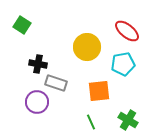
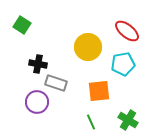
yellow circle: moved 1 px right
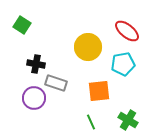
black cross: moved 2 px left
purple circle: moved 3 px left, 4 px up
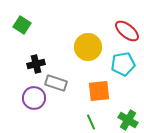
black cross: rotated 24 degrees counterclockwise
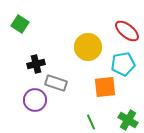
green square: moved 2 px left, 1 px up
orange square: moved 6 px right, 4 px up
purple circle: moved 1 px right, 2 px down
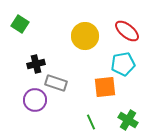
yellow circle: moved 3 px left, 11 px up
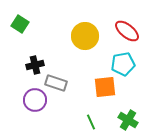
black cross: moved 1 px left, 1 px down
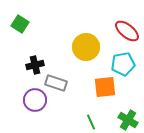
yellow circle: moved 1 px right, 11 px down
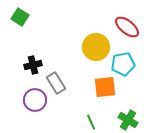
green square: moved 7 px up
red ellipse: moved 4 px up
yellow circle: moved 10 px right
black cross: moved 2 px left
gray rectangle: rotated 40 degrees clockwise
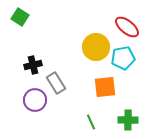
cyan pentagon: moved 6 px up
green cross: rotated 30 degrees counterclockwise
